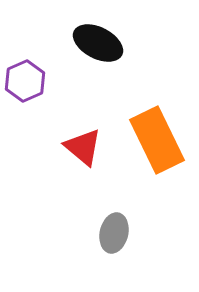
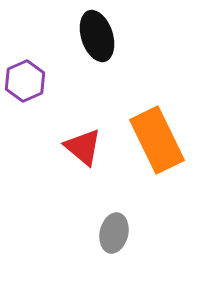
black ellipse: moved 1 px left, 7 px up; rotated 45 degrees clockwise
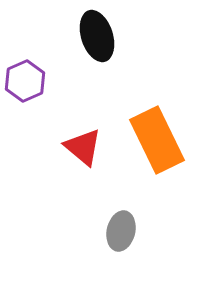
gray ellipse: moved 7 px right, 2 px up
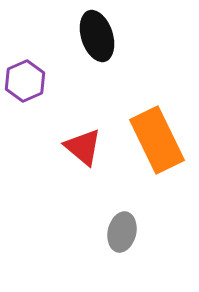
gray ellipse: moved 1 px right, 1 px down
